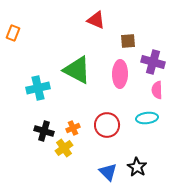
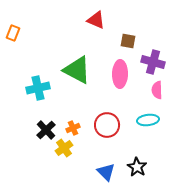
brown square: rotated 14 degrees clockwise
cyan ellipse: moved 1 px right, 2 px down
black cross: moved 2 px right, 1 px up; rotated 30 degrees clockwise
blue triangle: moved 2 px left
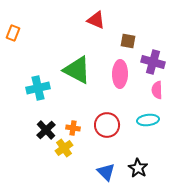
orange cross: rotated 32 degrees clockwise
black star: moved 1 px right, 1 px down
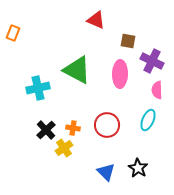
purple cross: moved 1 px left, 1 px up; rotated 10 degrees clockwise
cyan ellipse: rotated 60 degrees counterclockwise
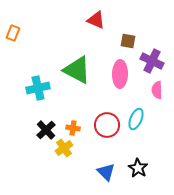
cyan ellipse: moved 12 px left, 1 px up
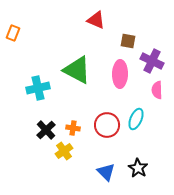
yellow cross: moved 3 px down
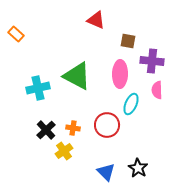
orange rectangle: moved 3 px right, 1 px down; rotated 70 degrees counterclockwise
purple cross: rotated 20 degrees counterclockwise
green triangle: moved 6 px down
cyan ellipse: moved 5 px left, 15 px up
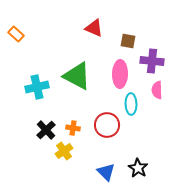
red triangle: moved 2 px left, 8 px down
cyan cross: moved 1 px left, 1 px up
cyan ellipse: rotated 25 degrees counterclockwise
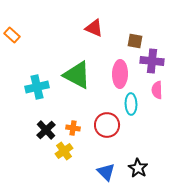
orange rectangle: moved 4 px left, 1 px down
brown square: moved 7 px right
green triangle: moved 1 px up
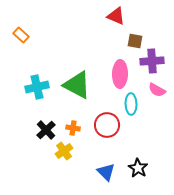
red triangle: moved 22 px right, 12 px up
orange rectangle: moved 9 px right
purple cross: rotated 10 degrees counterclockwise
green triangle: moved 10 px down
pink semicircle: rotated 60 degrees counterclockwise
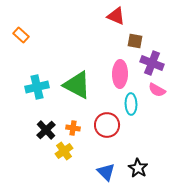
purple cross: moved 2 px down; rotated 25 degrees clockwise
